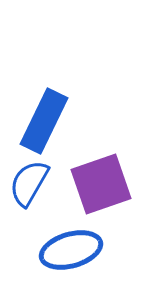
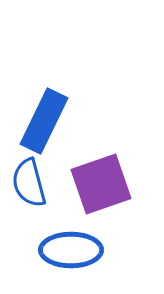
blue semicircle: rotated 45 degrees counterclockwise
blue ellipse: rotated 16 degrees clockwise
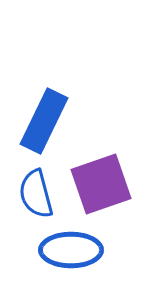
blue semicircle: moved 7 px right, 11 px down
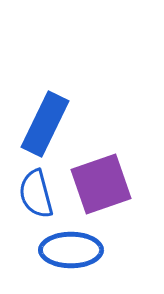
blue rectangle: moved 1 px right, 3 px down
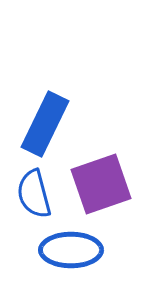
blue semicircle: moved 2 px left
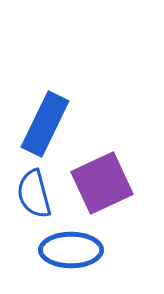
purple square: moved 1 px right, 1 px up; rotated 6 degrees counterclockwise
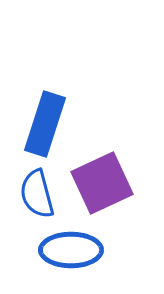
blue rectangle: rotated 8 degrees counterclockwise
blue semicircle: moved 3 px right
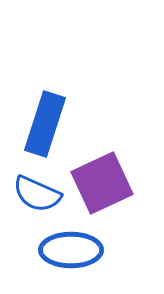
blue semicircle: rotated 51 degrees counterclockwise
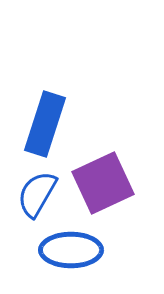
purple square: moved 1 px right
blue semicircle: rotated 96 degrees clockwise
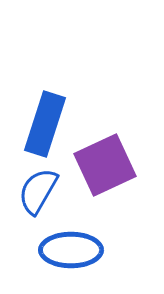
purple square: moved 2 px right, 18 px up
blue semicircle: moved 1 px right, 3 px up
